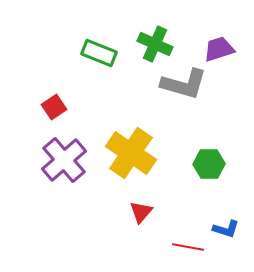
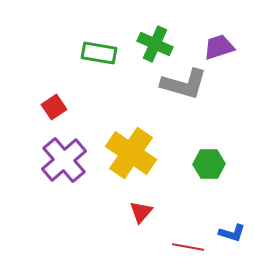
purple trapezoid: moved 2 px up
green rectangle: rotated 12 degrees counterclockwise
blue L-shape: moved 6 px right, 4 px down
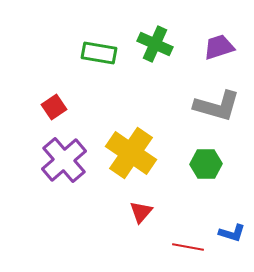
gray L-shape: moved 33 px right, 22 px down
green hexagon: moved 3 px left
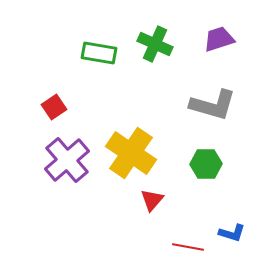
purple trapezoid: moved 8 px up
gray L-shape: moved 4 px left, 1 px up
purple cross: moved 3 px right
red triangle: moved 11 px right, 12 px up
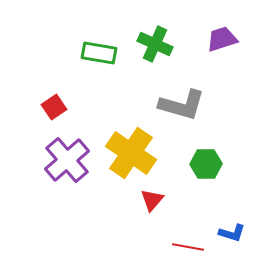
purple trapezoid: moved 3 px right
gray L-shape: moved 31 px left
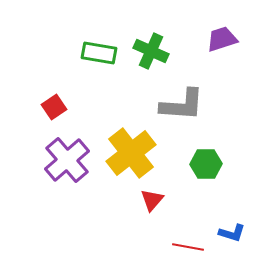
green cross: moved 4 px left, 7 px down
gray L-shape: rotated 12 degrees counterclockwise
yellow cross: rotated 18 degrees clockwise
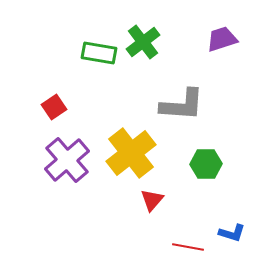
green cross: moved 8 px left, 9 px up; rotated 28 degrees clockwise
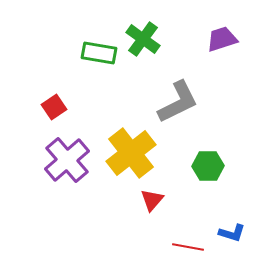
green cross: moved 3 px up; rotated 16 degrees counterclockwise
gray L-shape: moved 4 px left, 3 px up; rotated 30 degrees counterclockwise
green hexagon: moved 2 px right, 2 px down
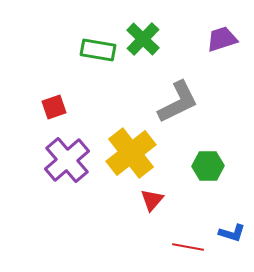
green cross: rotated 8 degrees clockwise
green rectangle: moved 1 px left, 3 px up
red square: rotated 15 degrees clockwise
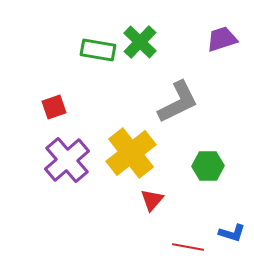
green cross: moved 3 px left, 3 px down
